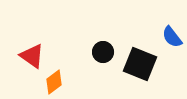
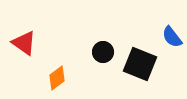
red triangle: moved 8 px left, 13 px up
orange diamond: moved 3 px right, 4 px up
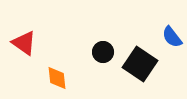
black square: rotated 12 degrees clockwise
orange diamond: rotated 60 degrees counterclockwise
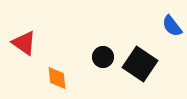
blue semicircle: moved 11 px up
black circle: moved 5 px down
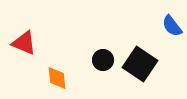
red triangle: rotated 12 degrees counterclockwise
black circle: moved 3 px down
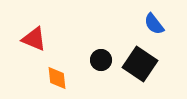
blue semicircle: moved 18 px left, 2 px up
red triangle: moved 10 px right, 4 px up
black circle: moved 2 px left
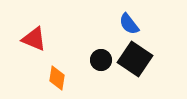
blue semicircle: moved 25 px left
black square: moved 5 px left, 5 px up
orange diamond: rotated 15 degrees clockwise
